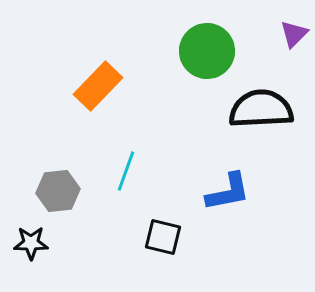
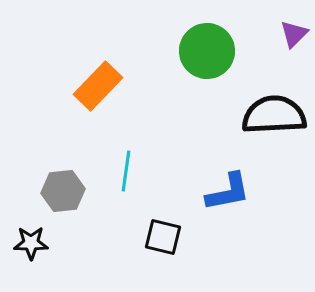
black semicircle: moved 13 px right, 6 px down
cyan line: rotated 12 degrees counterclockwise
gray hexagon: moved 5 px right
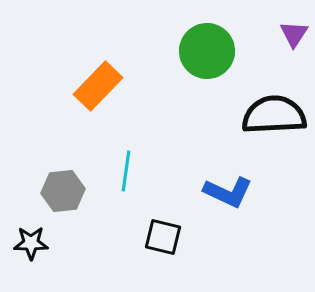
purple triangle: rotated 12 degrees counterclockwise
blue L-shape: rotated 36 degrees clockwise
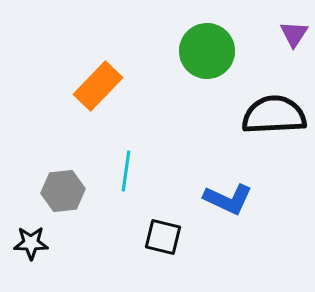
blue L-shape: moved 7 px down
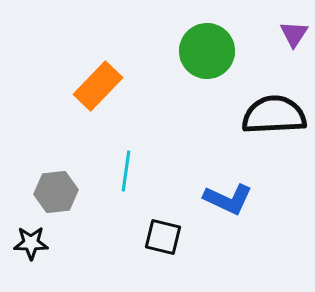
gray hexagon: moved 7 px left, 1 px down
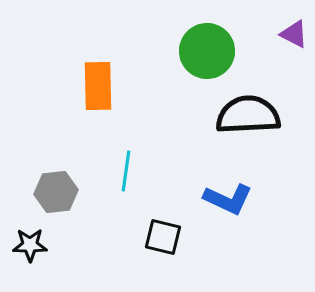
purple triangle: rotated 36 degrees counterclockwise
orange rectangle: rotated 45 degrees counterclockwise
black semicircle: moved 26 px left
black star: moved 1 px left, 2 px down
